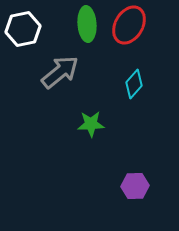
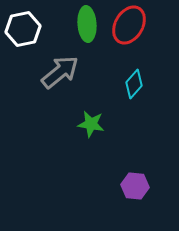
green star: rotated 12 degrees clockwise
purple hexagon: rotated 8 degrees clockwise
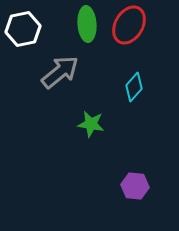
cyan diamond: moved 3 px down
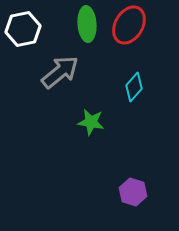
green star: moved 2 px up
purple hexagon: moved 2 px left, 6 px down; rotated 12 degrees clockwise
